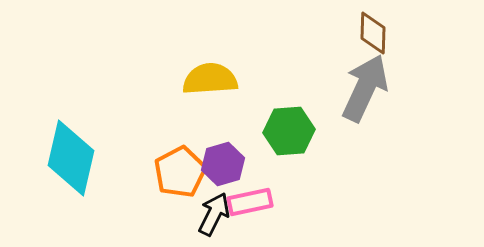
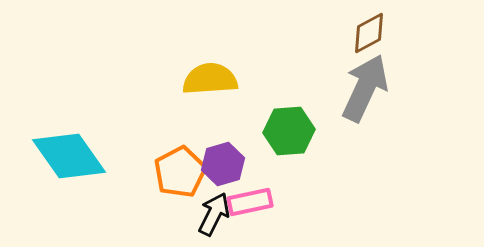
brown diamond: moved 4 px left; rotated 60 degrees clockwise
cyan diamond: moved 2 px left, 2 px up; rotated 48 degrees counterclockwise
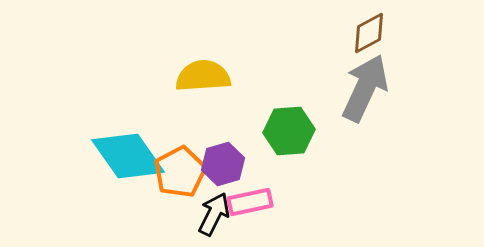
yellow semicircle: moved 7 px left, 3 px up
cyan diamond: moved 59 px right
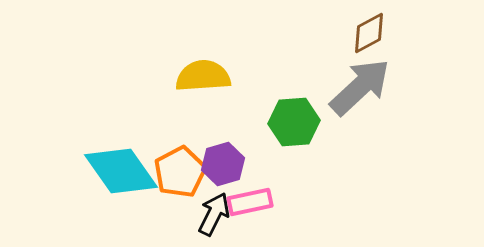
gray arrow: moved 5 px left, 1 px up; rotated 22 degrees clockwise
green hexagon: moved 5 px right, 9 px up
cyan diamond: moved 7 px left, 15 px down
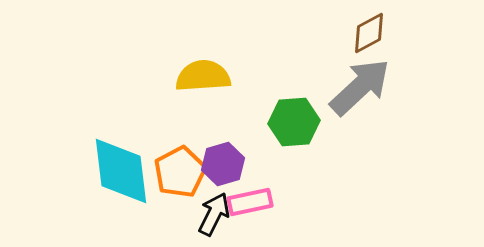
cyan diamond: rotated 28 degrees clockwise
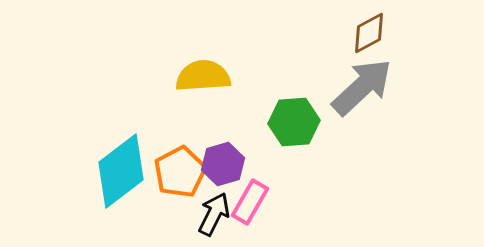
gray arrow: moved 2 px right
cyan diamond: rotated 60 degrees clockwise
pink rectangle: rotated 48 degrees counterclockwise
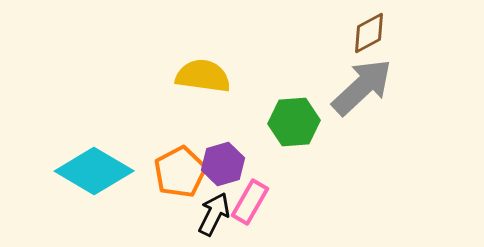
yellow semicircle: rotated 12 degrees clockwise
cyan diamond: moved 27 px left; rotated 68 degrees clockwise
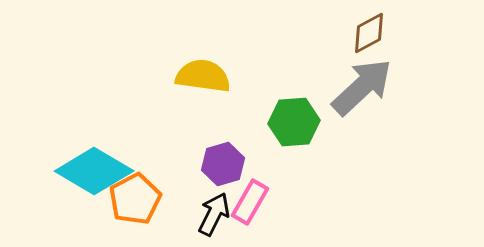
orange pentagon: moved 45 px left, 27 px down
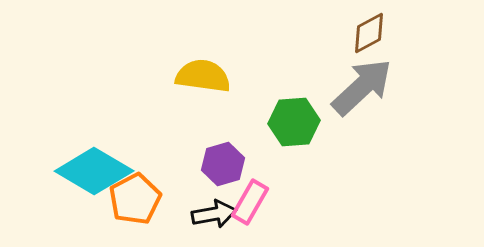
black arrow: rotated 54 degrees clockwise
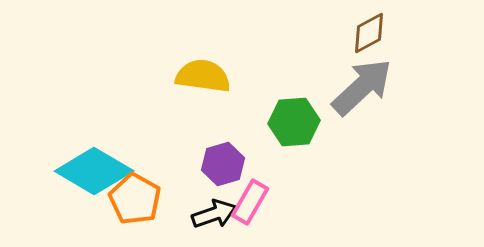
orange pentagon: rotated 15 degrees counterclockwise
black arrow: rotated 9 degrees counterclockwise
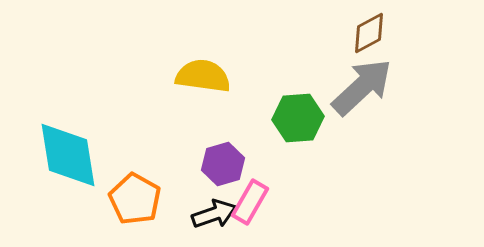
green hexagon: moved 4 px right, 4 px up
cyan diamond: moved 26 px left, 16 px up; rotated 50 degrees clockwise
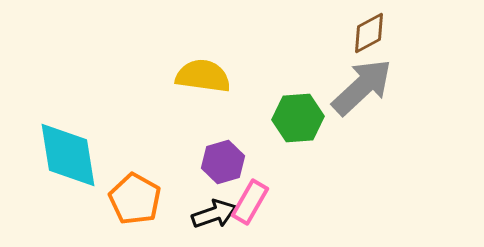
purple hexagon: moved 2 px up
